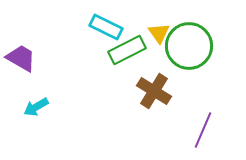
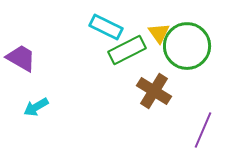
green circle: moved 2 px left
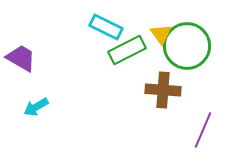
yellow triangle: moved 2 px right, 1 px down
brown cross: moved 9 px right, 1 px up; rotated 28 degrees counterclockwise
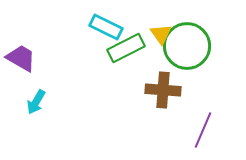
green rectangle: moved 1 px left, 2 px up
cyan arrow: moved 5 px up; rotated 30 degrees counterclockwise
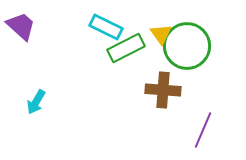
purple trapezoid: moved 32 px up; rotated 12 degrees clockwise
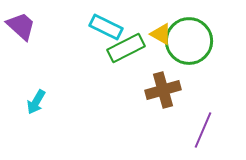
yellow triangle: rotated 25 degrees counterclockwise
green circle: moved 2 px right, 5 px up
brown cross: rotated 20 degrees counterclockwise
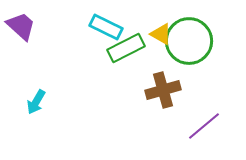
purple line: moved 1 px right, 4 px up; rotated 27 degrees clockwise
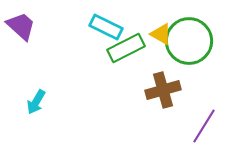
purple line: rotated 18 degrees counterclockwise
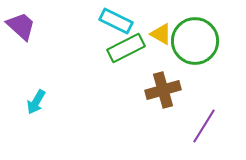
cyan rectangle: moved 10 px right, 6 px up
green circle: moved 6 px right
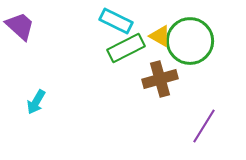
purple trapezoid: moved 1 px left
yellow triangle: moved 1 px left, 2 px down
green circle: moved 5 px left
brown cross: moved 3 px left, 11 px up
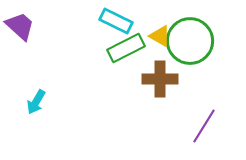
brown cross: rotated 16 degrees clockwise
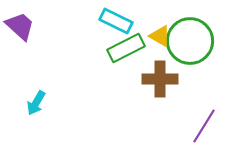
cyan arrow: moved 1 px down
